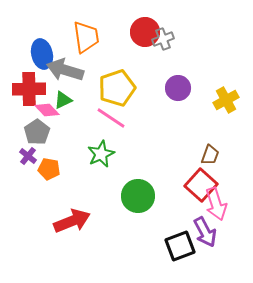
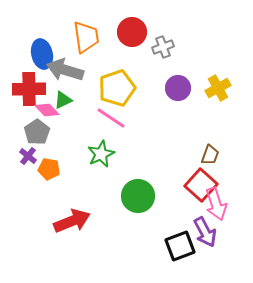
red circle: moved 13 px left
gray cross: moved 8 px down
yellow cross: moved 8 px left, 12 px up
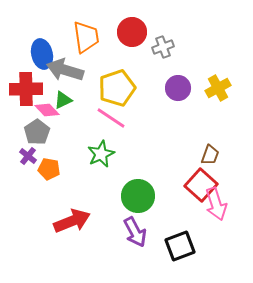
red cross: moved 3 px left
purple arrow: moved 70 px left
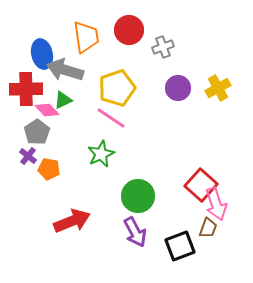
red circle: moved 3 px left, 2 px up
brown trapezoid: moved 2 px left, 73 px down
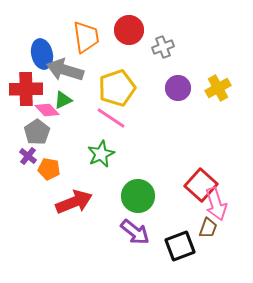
red arrow: moved 2 px right, 19 px up
purple arrow: rotated 24 degrees counterclockwise
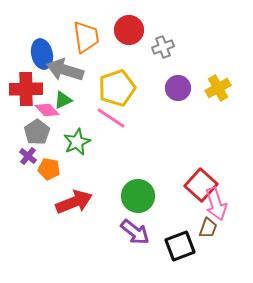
green star: moved 24 px left, 12 px up
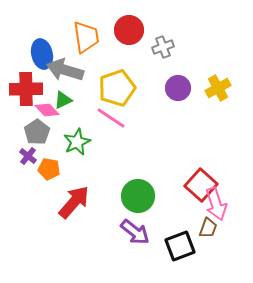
red arrow: rotated 27 degrees counterclockwise
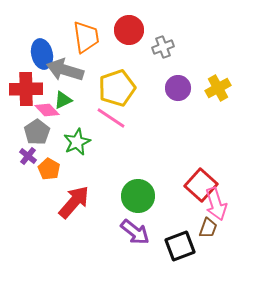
orange pentagon: rotated 20 degrees clockwise
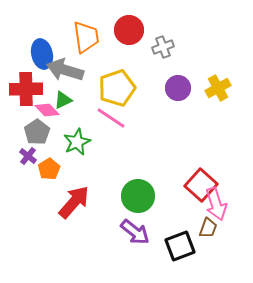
orange pentagon: rotated 10 degrees clockwise
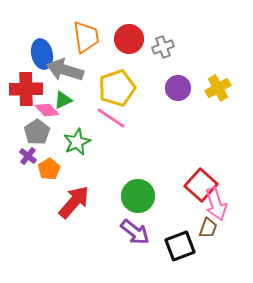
red circle: moved 9 px down
